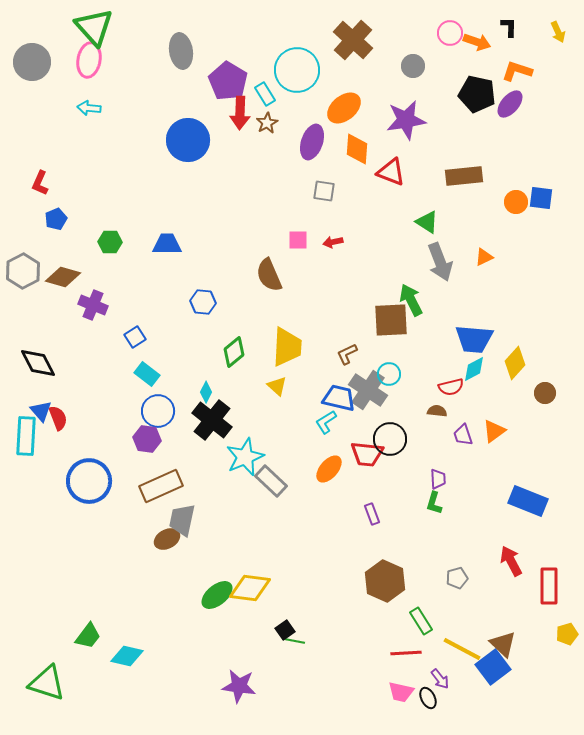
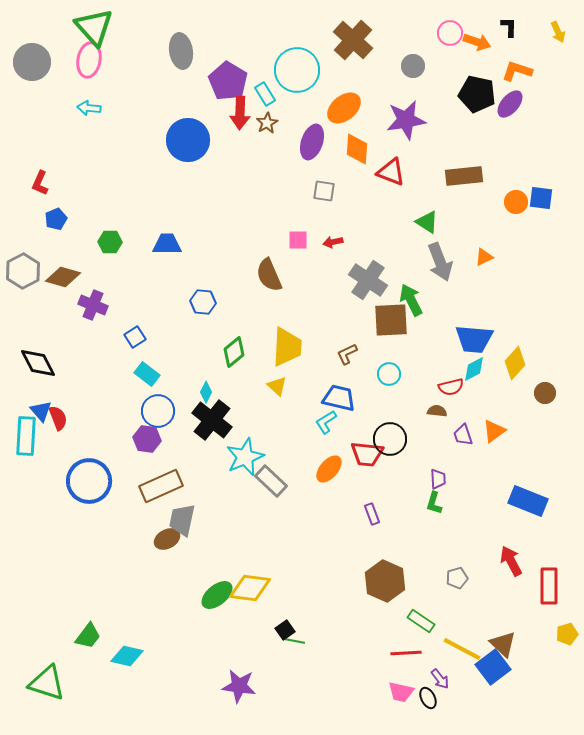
gray cross at (368, 390): moved 110 px up
green rectangle at (421, 621): rotated 24 degrees counterclockwise
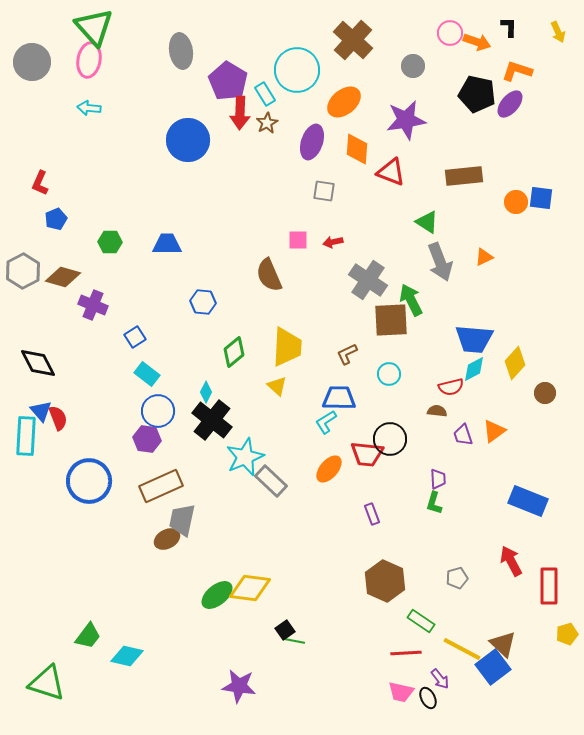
orange ellipse at (344, 108): moved 6 px up
blue trapezoid at (339, 398): rotated 12 degrees counterclockwise
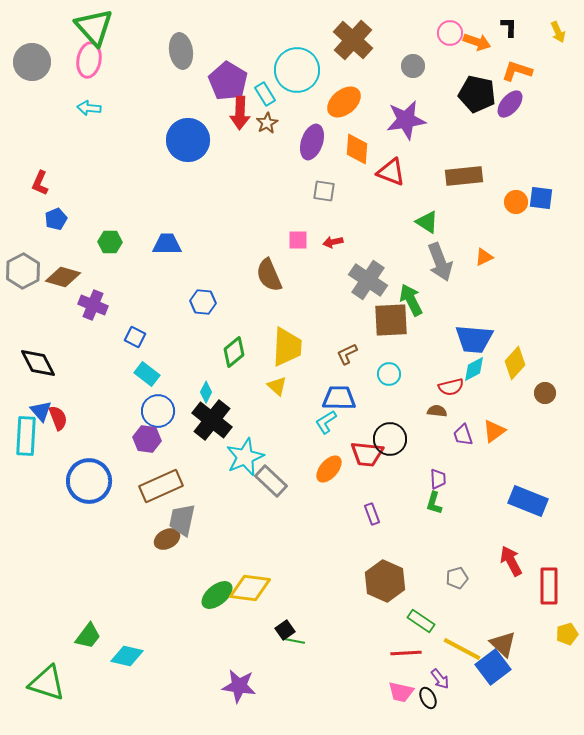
blue square at (135, 337): rotated 30 degrees counterclockwise
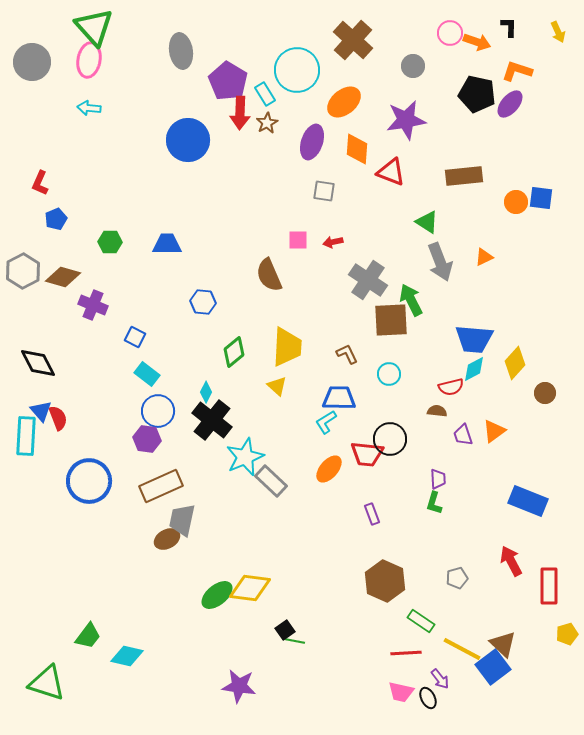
brown L-shape at (347, 354): rotated 90 degrees clockwise
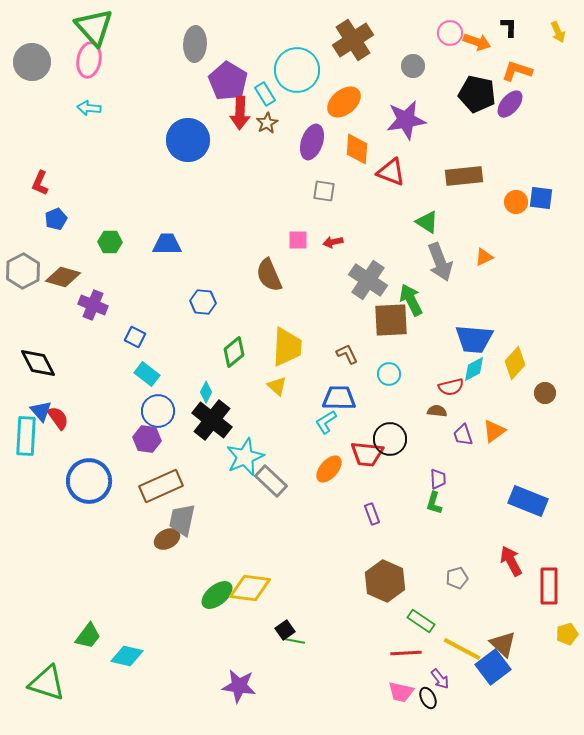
brown cross at (353, 40): rotated 15 degrees clockwise
gray ellipse at (181, 51): moved 14 px right, 7 px up; rotated 12 degrees clockwise
red semicircle at (58, 418): rotated 15 degrees counterclockwise
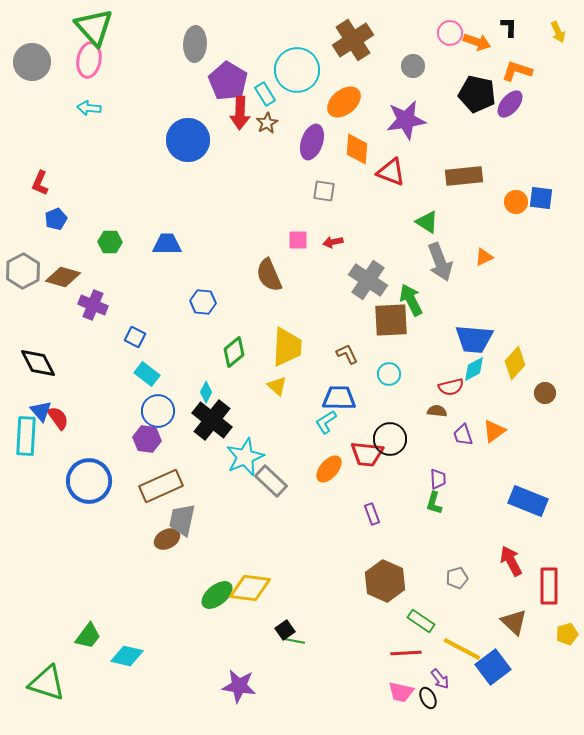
brown triangle at (503, 644): moved 11 px right, 22 px up
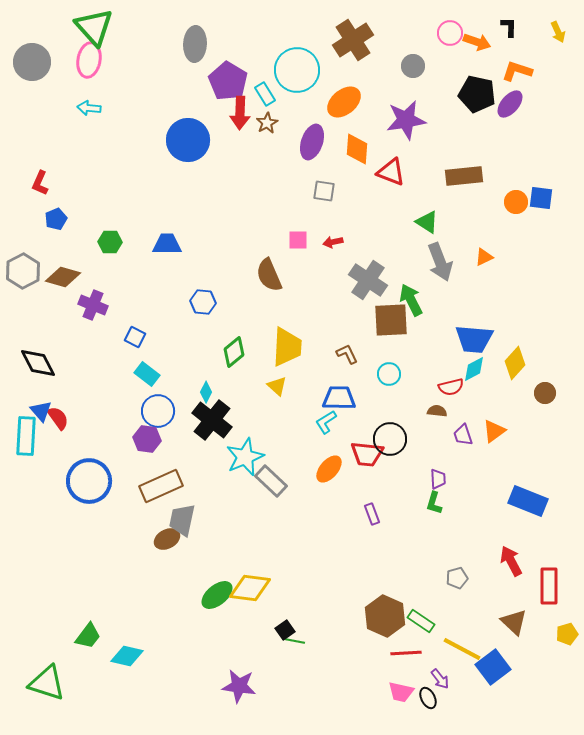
brown hexagon at (385, 581): moved 35 px down
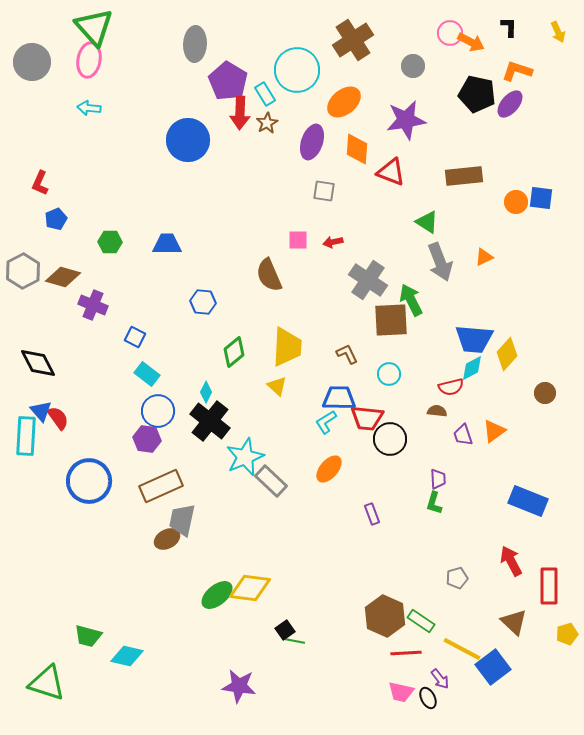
orange arrow at (477, 42): moved 6 px left; rotated 8 degrees clockwise
yellow diamond at (515, 363): moved 8 px left, 9 px up
cyan diamond at (474, 369): moved 2 px left, 1 px up
black cross at (212, 420): moved 2 px left, 1 px down
red trapezoid at (367, 454): moved 36 px up
green trapezoid at (88, 636): rotated 68 degrees clockwise
